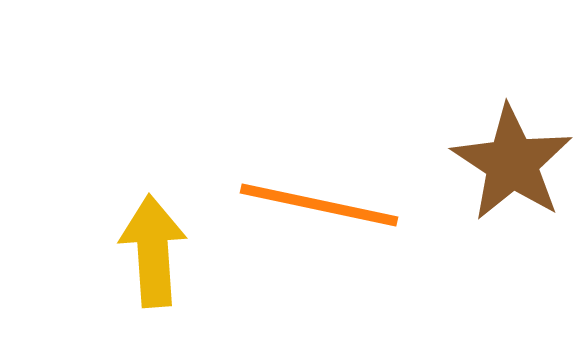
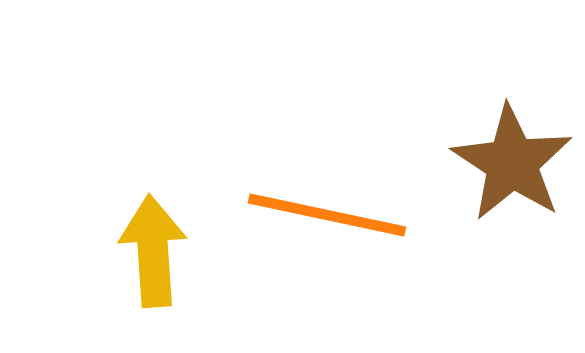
orange line: moved 8 px right, 10 px down
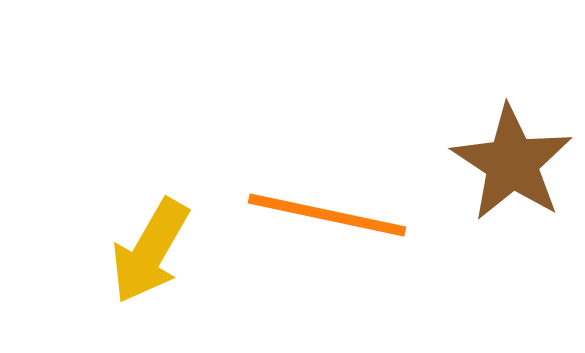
yellow arrow: moved 3 px left; rotated 146 degrees counterclockwise
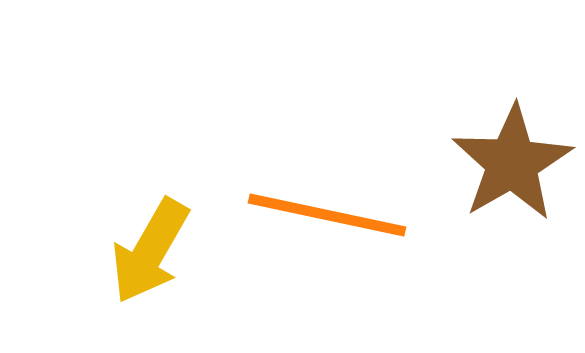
brown star: rotated 9 degrees clockwise
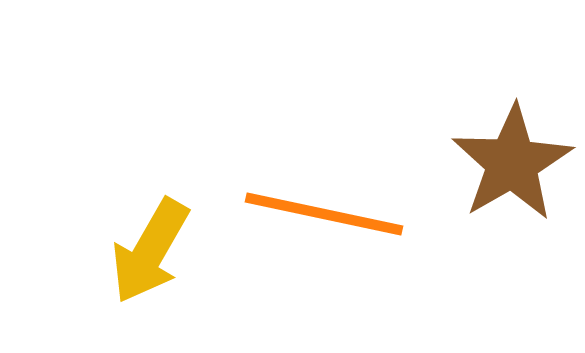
orange line: moved 3 px left, 1 px up
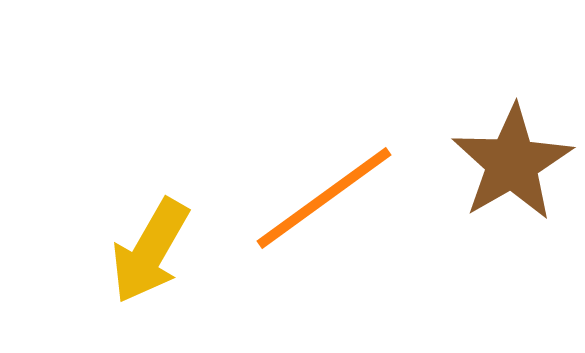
orange line: moved 16 px up; rotated 48 degrees counterclockwise
